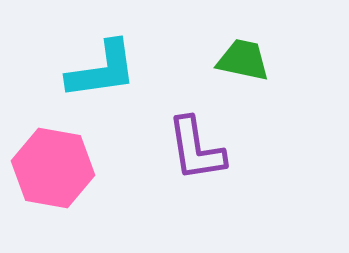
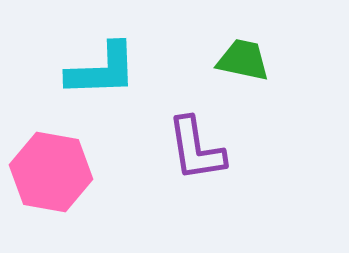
cyan L-shape: rotated 6 degrees clockwise
pink hexagon: moved 2 px left, 4 px down
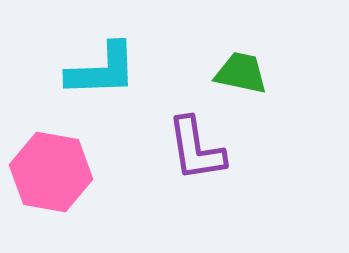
green trapezoid: moved 2 px left, 13 px down
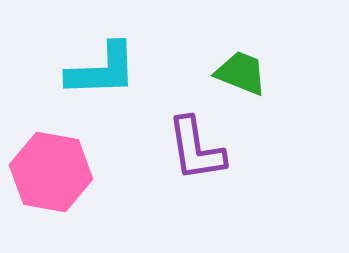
green trapezoid: rotated 10 degrees clockwise
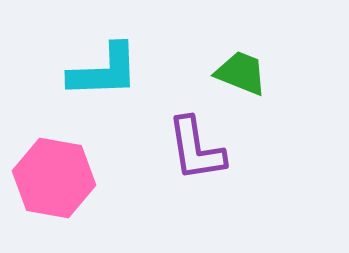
cyan L-shape: moved 2 px right, 1 px down
pink hexagon: moved 3 px right, 6 px down
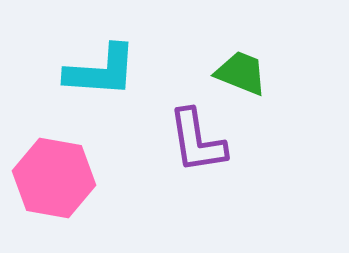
cyan L-shape: moved 3 px left; rotated 6 degrees clockwise
purple L-shape: moved 1 px right, 8 px up
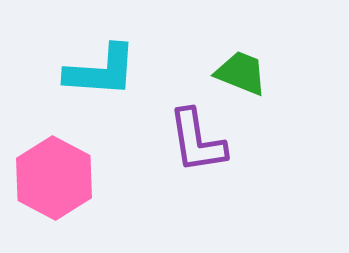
pink hexagon: rotated 18 degrees clockwise
